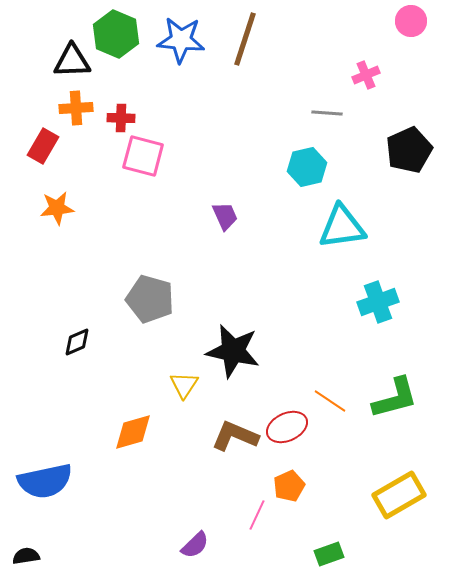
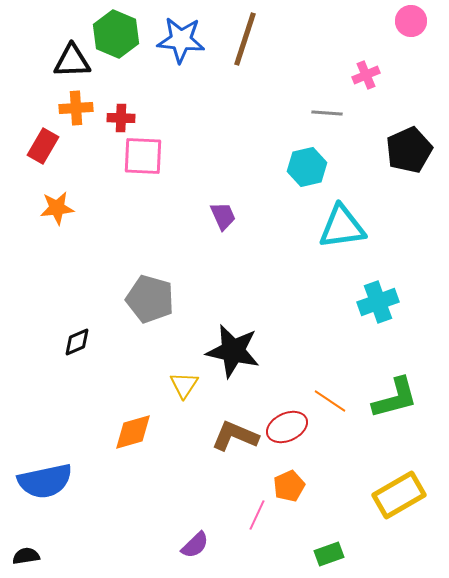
pink square: rotated 12 degrees counterclockwise
purple trapezoid: moved 2 px left
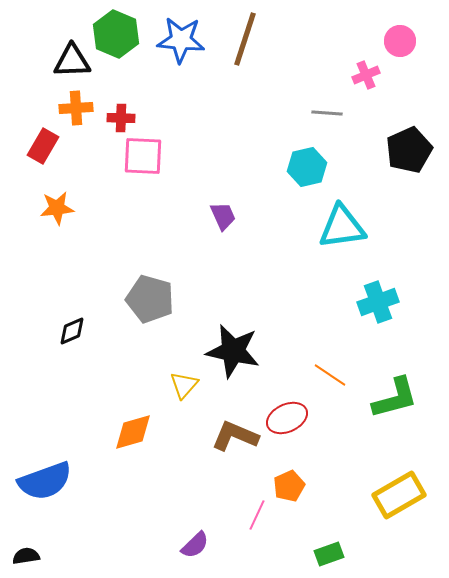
pink circle: moved 11 px left, 20 px down
black diamond: moved 5 px left, 11 px up
yellow triangle: rotated 8 degrees clockwise
orange line: moved 26 px up
red ellipse: moved 9 px up
blue semicircle: rotated 8 degrees counterclockwise
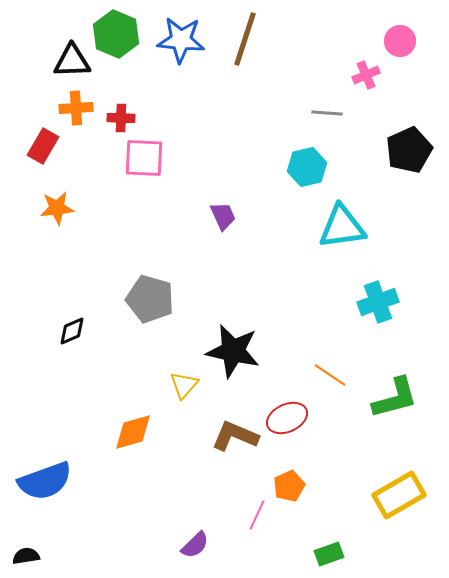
pink square: moved 1 px right, 2 px down
